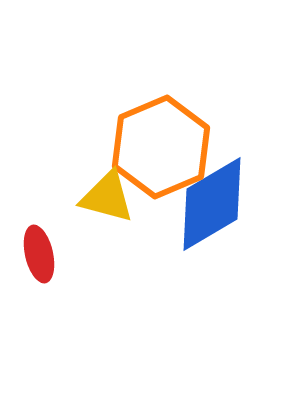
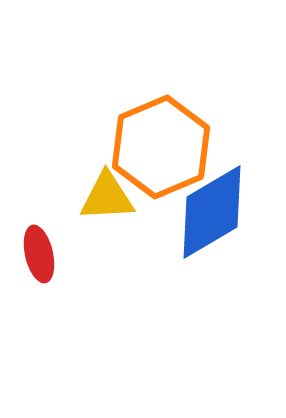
yellow triangle: rotated 18 degrees counterclockwise
blue diamond: moved 8 px down
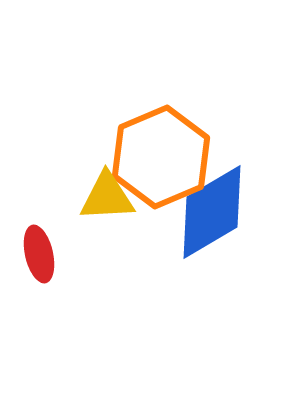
orange hexagon: moved 10 px down
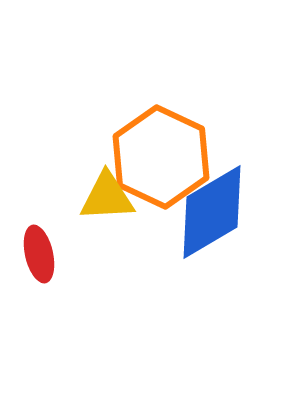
orange hexagon: rotated 12 degrees counterclockwise
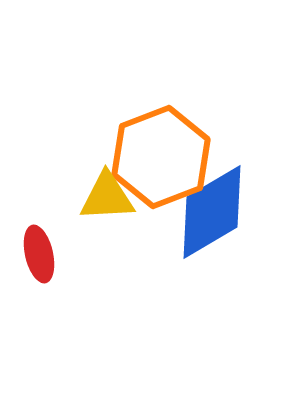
orange hexagon: rotated 14 degrees clockwise
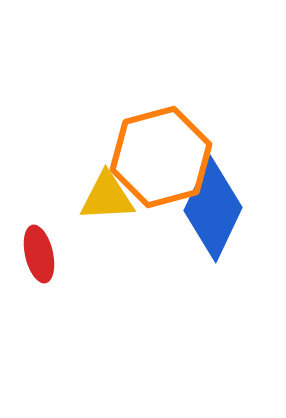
orange hexagon: rotated 6 degrees clockwise
blue diamond: moved 1 px right, 3 px up; rotated 34 degrees counterclockwise
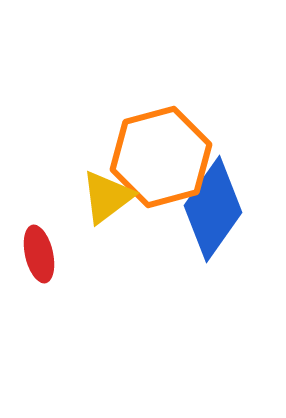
yellow triangle: rotated 34 degrees counterclockwise
blue diamond: rotated 10 degrees clockwise
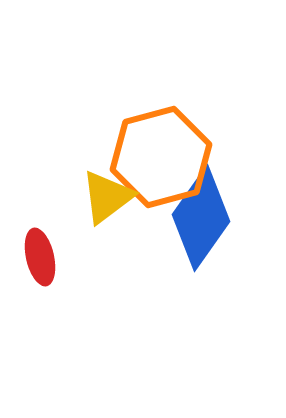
blue diamond: moved 12 px left, 9 px down
red ellipse: moved 1 px right, 3 px down
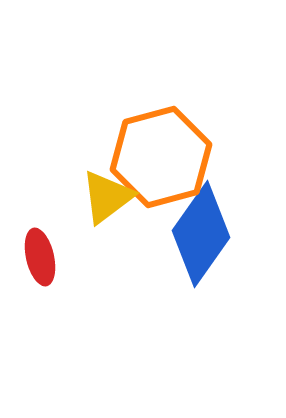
blue diamond: moved 16 px down
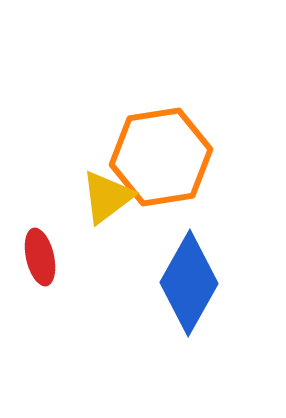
orange hexagon: rotated 6 degrees clockwise
blue diamond: moved 12 px left, 49 px down; rotated 6 degrees counterclockwise
